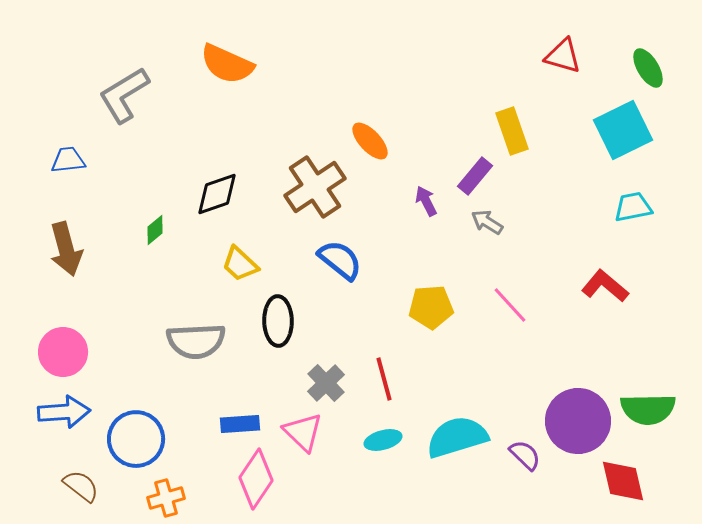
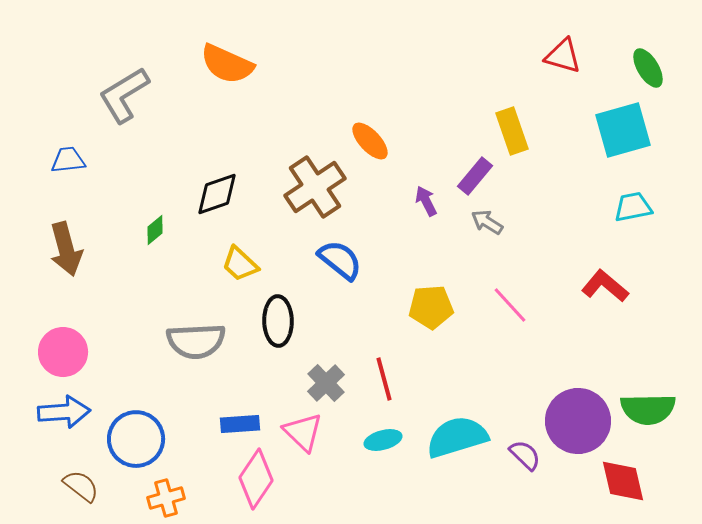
cyan square: rotated 10 degrees clockwise
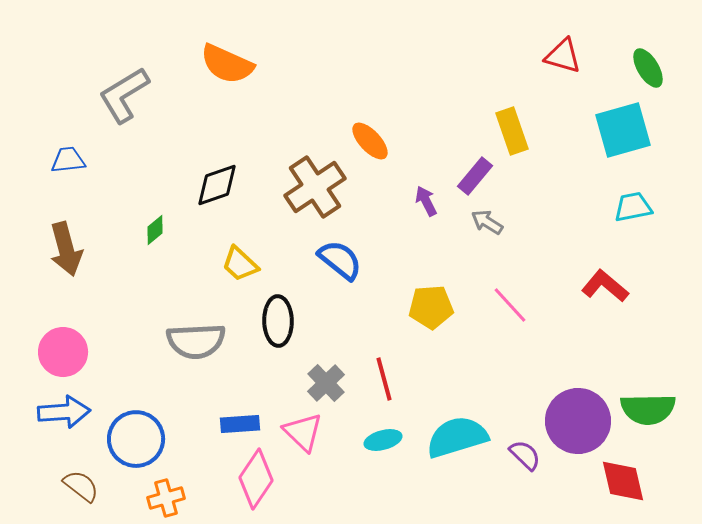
black diamond: moved 9 px up
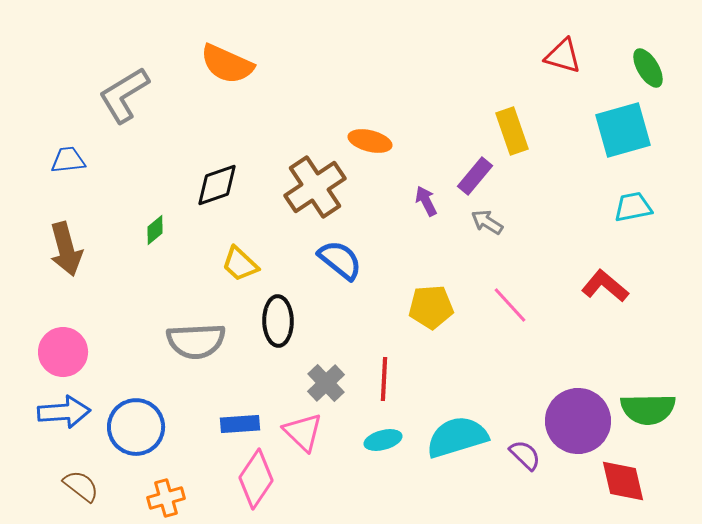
orange ellipse: rotated 33 degrees counterclockwise
red line: rotated 18 degrees clockwise
blue circle: moved 12 px up
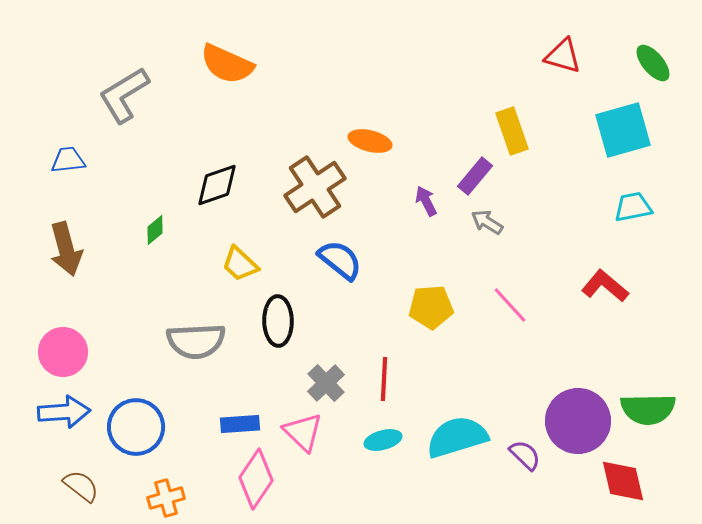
green ellipse: moved 5 px right, 5 px up; rotated 9 degrees counterclockwise
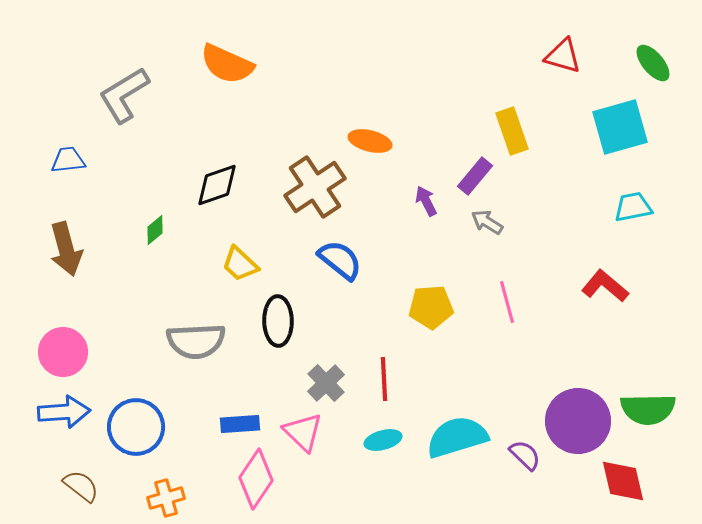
cyan square: moved 3 px left, 3 px up
pink line: moved 3 px left, 3 px up; rotated 27 degrees clockwise
red line: rotated 6 degrees counterclockwise
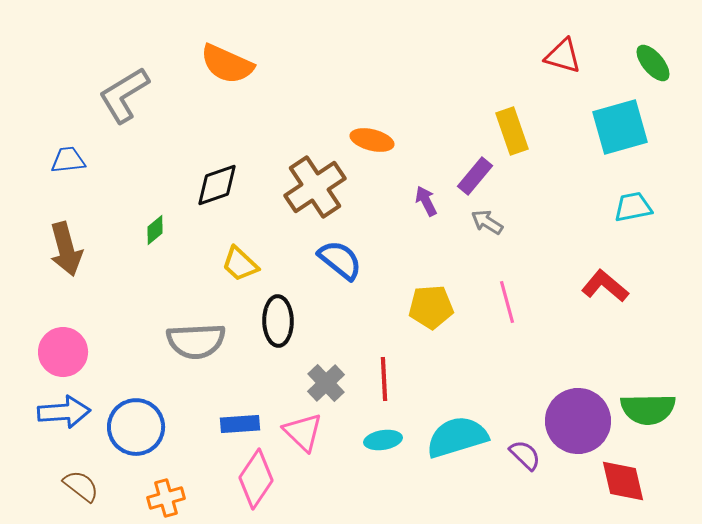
orange ellipse: moved 2 px right, 1 px up
cyan ellipse: rotated 6 degrees clockwise
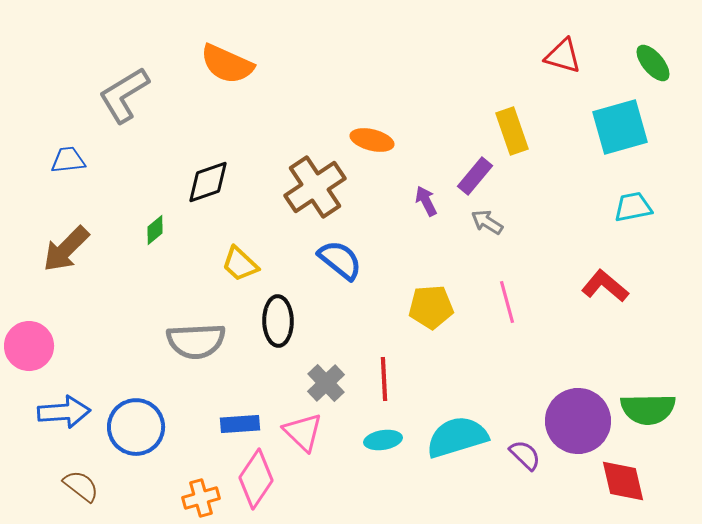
black diamond: moved 9 px left, 3 px up
brown arrow: rotated 60 degrees clockwise
pink circle: moved 34 px left, 6 px up
orange cross: moved 35 px right
